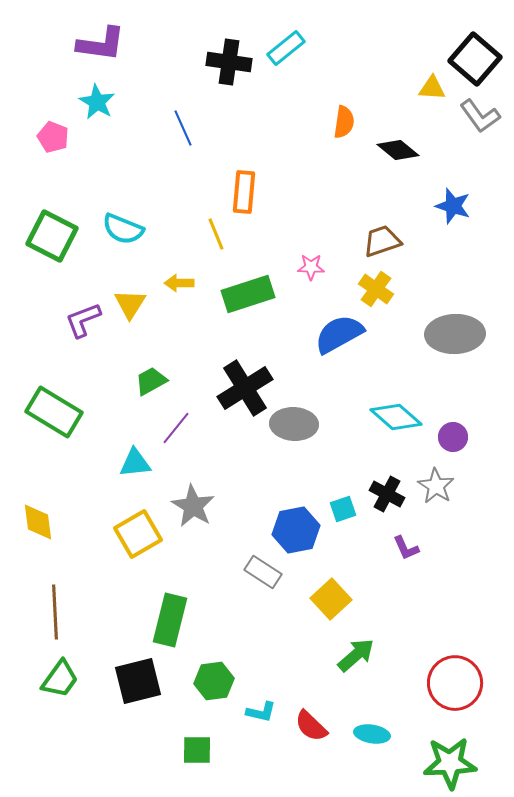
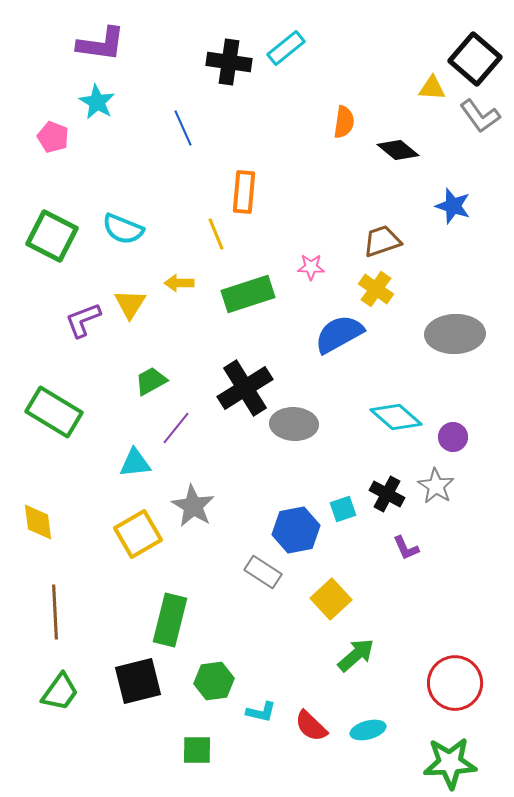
green trapezoid at (60, 679): moved 13 px down
cyan ellipse at (372, 734): moved 4 px left, 4 px up; rotated 24 degrees counterclockwise
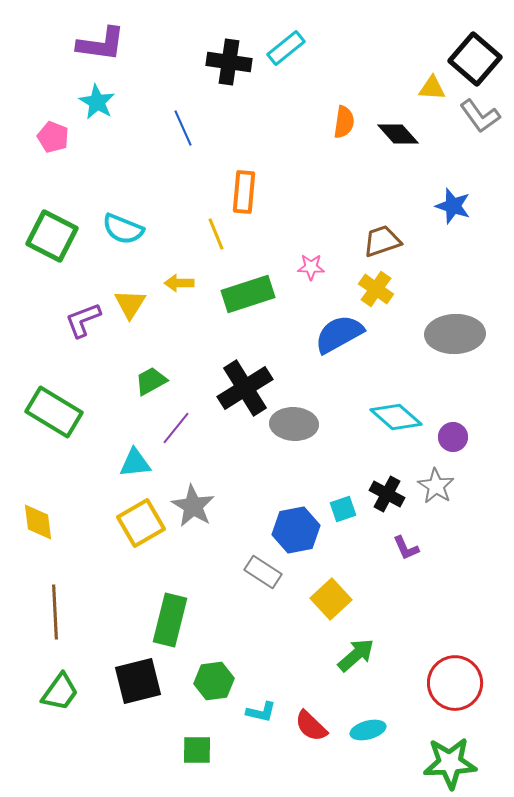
black diamond at (398, 150): moved 16 px up; rotated 9 degrees clockwise
yellow square at (138, 534): moved 3 px right, 11 px up
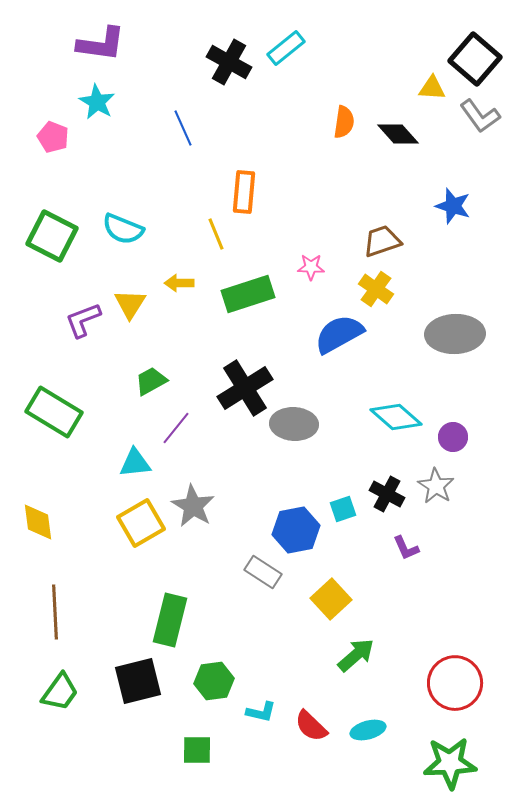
black cross at (229, 62): rotated 21 degrees clockwise
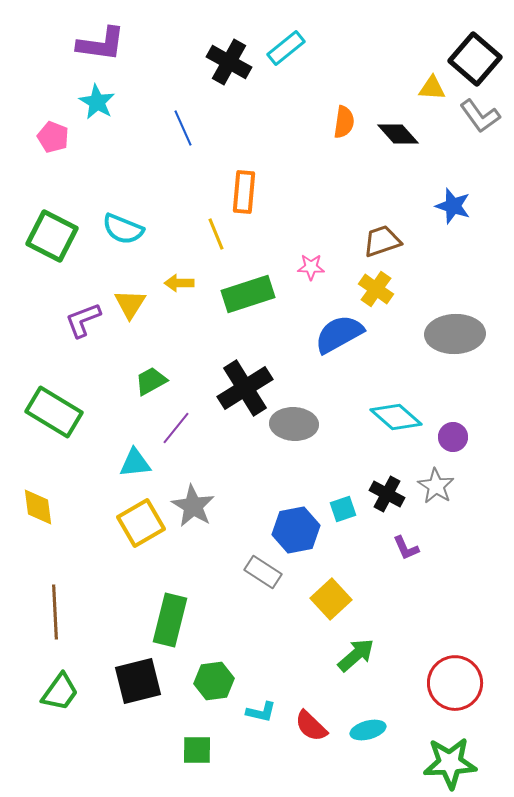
yellow diamond at (38, 522): moved 15 px up
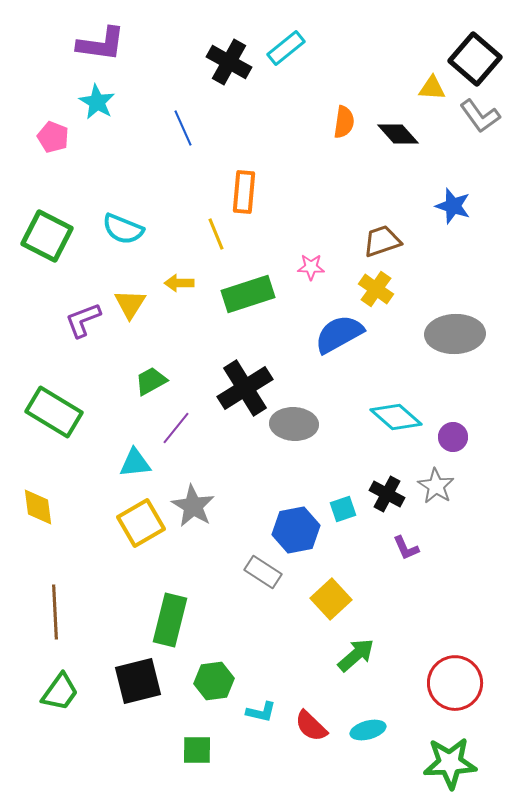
green square at (52, 236): moved 5 px left
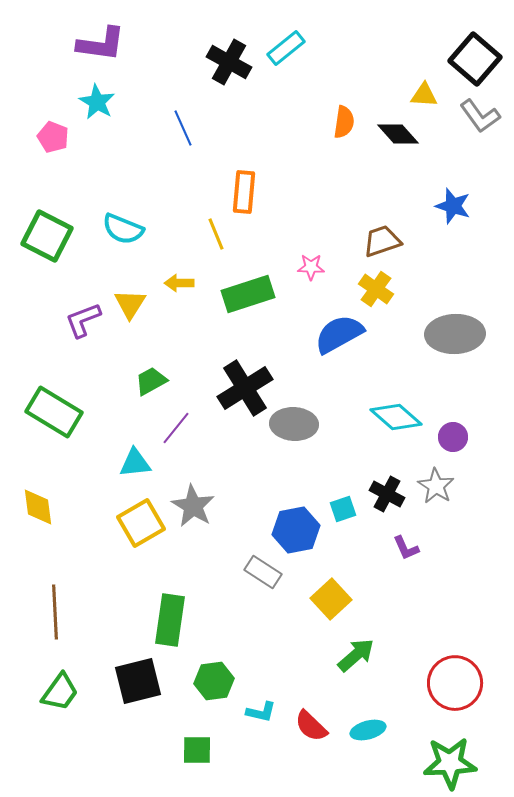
yellow triangle at (432, 88): moved 8 px left, 7 px down
green rectangle at (170, 620): rotated 6 degrees counterclockwise
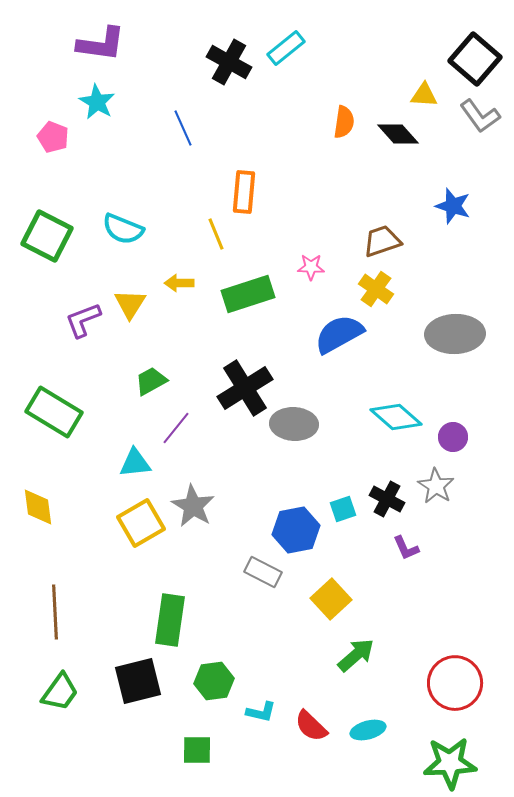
black cross at (387, 494): moved 5 px down
gray rectangle at (263, 572): rotated 6 degrees counterclockwise
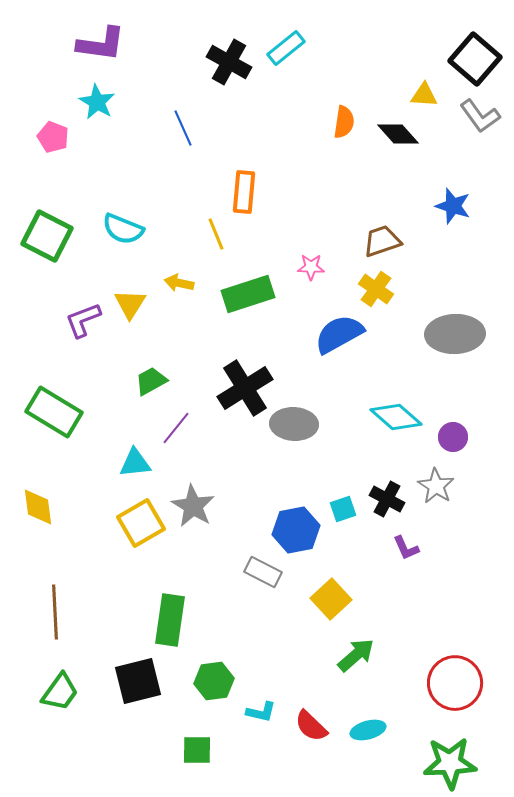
yellow arrow at (179, 283): rotated 12 degrees clockwise
